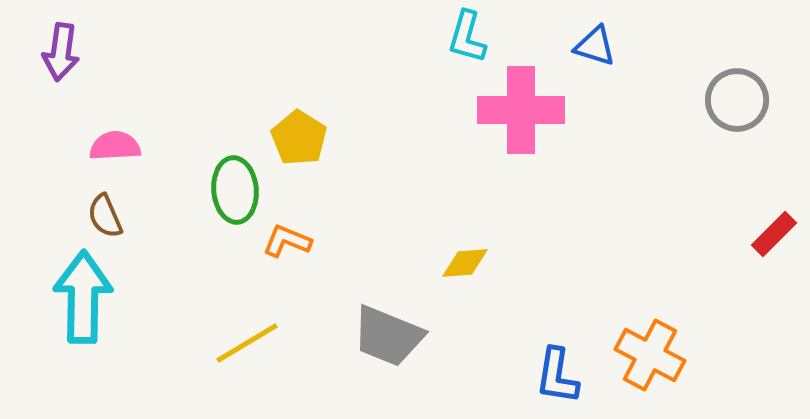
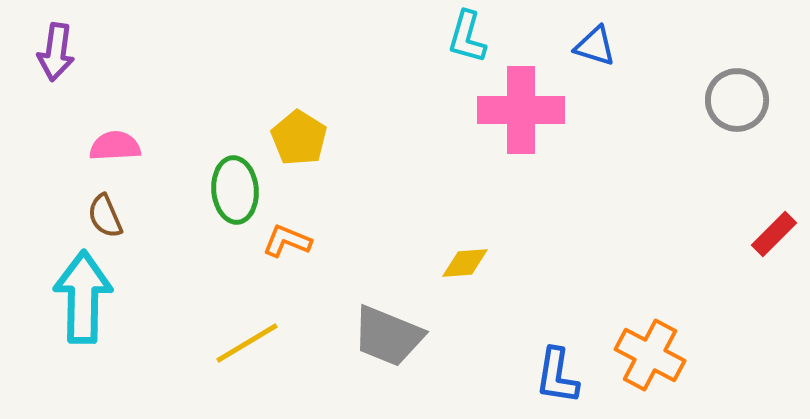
purple arrow: moved 5 px left
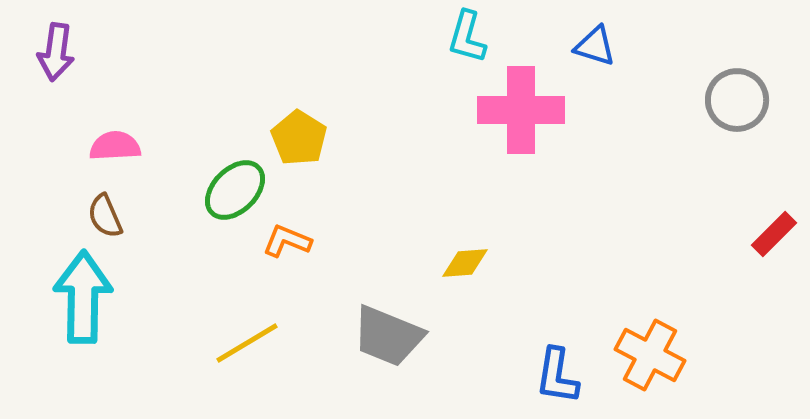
green ellipse: rotated 50 degrees clockwise
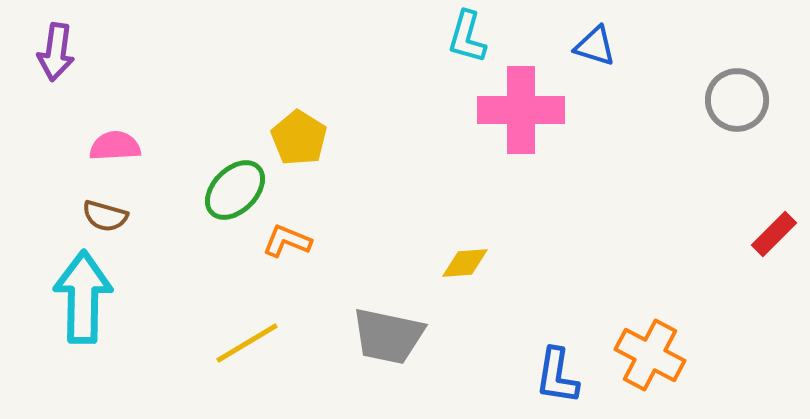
brown semicircle: rotated 51 degrees counterclockwise
gray trapezoid: rotated 10 degrees counterclockwise
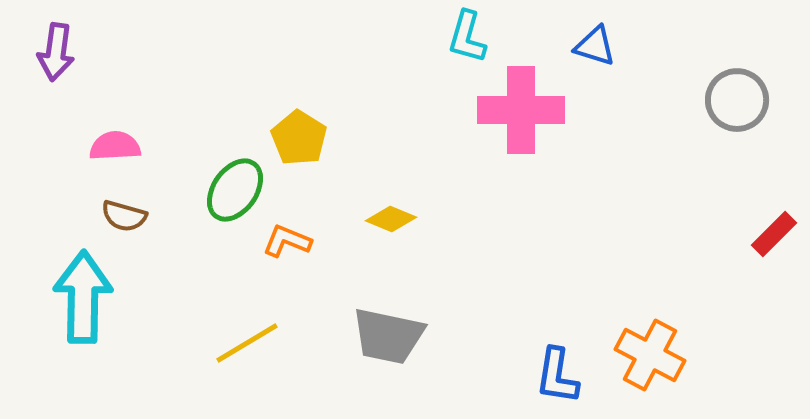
green ellipse: rotated 10 degrees counterclockwise
brown semicircle: moved 19 px right
yellow diamond: moved 74 px left, 44 px up; rotated 27 degrees clockwise
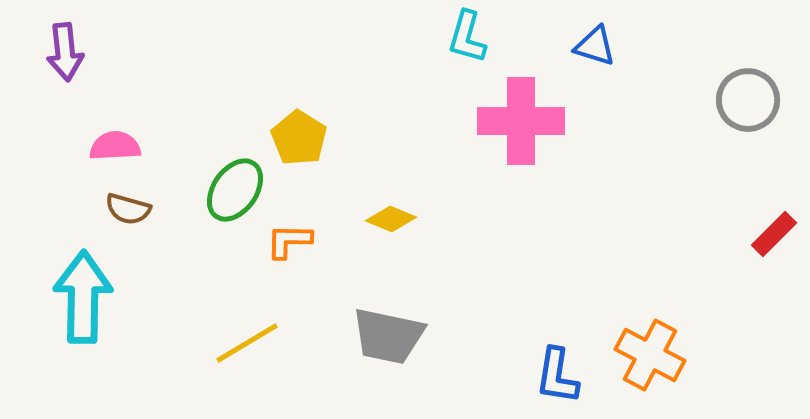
purple arrow: moved 9 px right; rotated 14 degrees counterclockwise
gray circle: moved 11 px right
pink cross: moved 11 px down
brown semicircle: moved 4 px right, 7 px up
orange L-shape: moved 2 px right; rotated 21 degrees counterclockwise
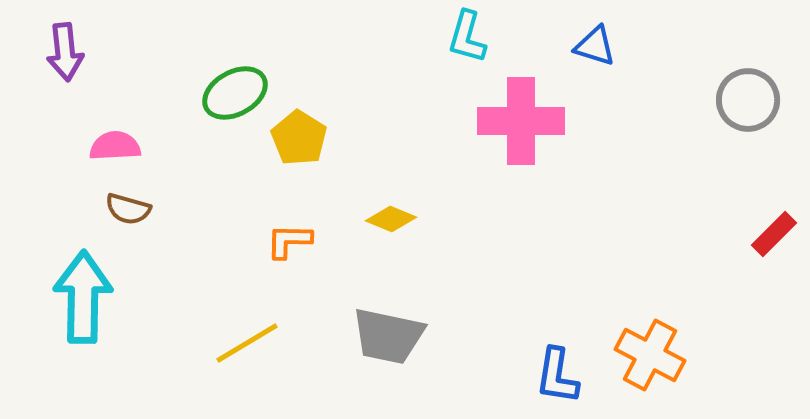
green ellipse: moved 97 px up; rotated 26 degrees clockwise
